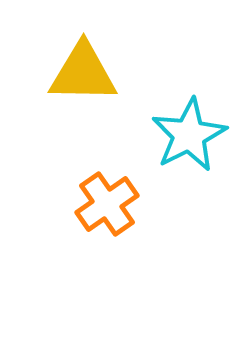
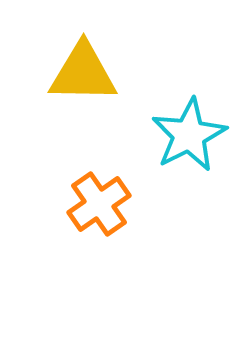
orange cross: moved 8 px left
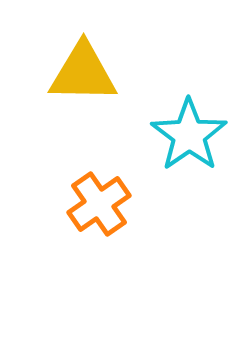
cyan star: rotated 8 degrees counterclockwise
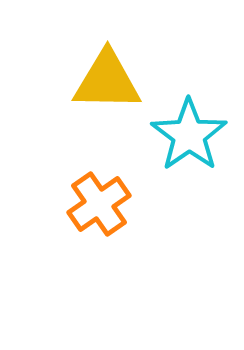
yellow triangle: moved 24 px right, 8 px down
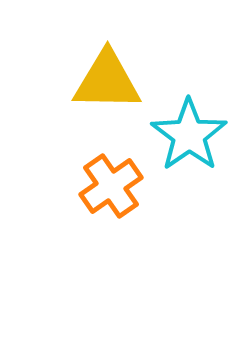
orange cross: moved 12 px right, 18 px up
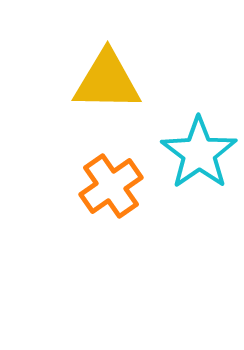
cyan star: moved 10 px right, 18 px down
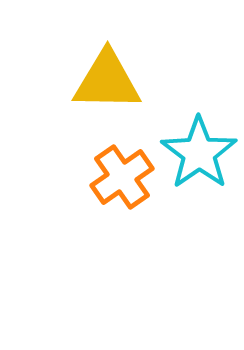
orange cross: moved 11 px right, 9 px up
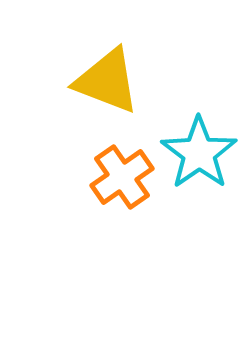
yellow triangle: rotated 20 degrees clockwise
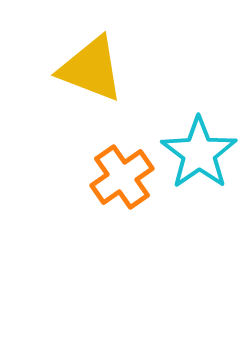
yellow triangle: moved 16 px left, 12 px up
